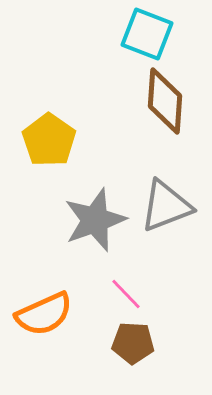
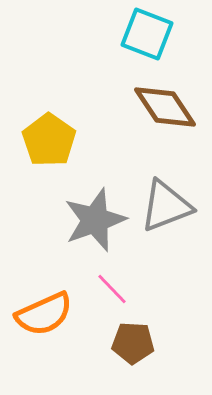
brown diamond: moved 6 px down; rotated 38 degrees counterclockwise
pink line: moved 14 px left, 5 px up
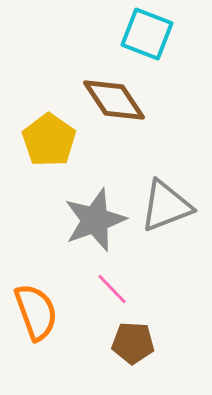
brown diamond: moved 51 px left, 7 px up
orange semicircle: moved 8 px left, 2 px up; rotated 86 degrees counterclockwise
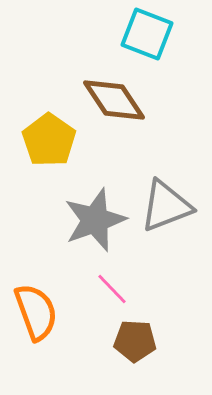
brown pentagon: moved 2 px right, 2 px up
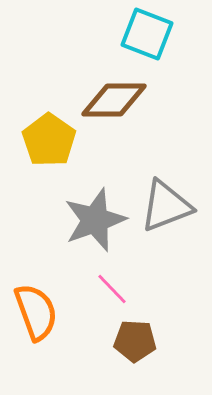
brown diamond: rotated 56 degrees counterclockwise
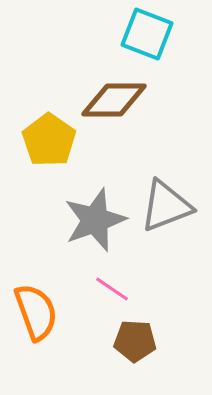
pink line: rotated 12 degrees counterclockwise
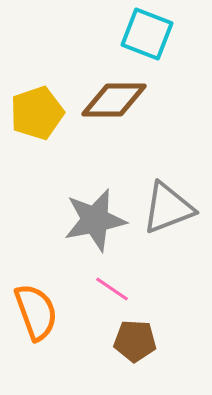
yellow pentagon: moved 12 px left, 27 px up; rotated 18 degrees clockwise
gray triangle: moved 2 px right, 2 px down
gray star: rotated 8 degrees clockwise
